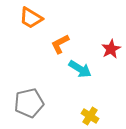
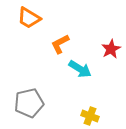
orange trapezoid: moved 2 px left
yellow cross: rotated 12 degrees counterclockwise
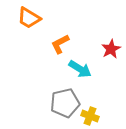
gray pentagon: moved 36 px right
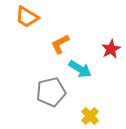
orange trapezoid: moved 2 px left, 1 px up
gray pentagon: moved 14 px left, 11 px up
yellow cross: rotated 24 degrees clockwise
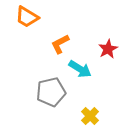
red star: moved 3 px left
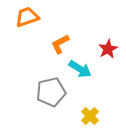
orange trapezoid: rotated 130 degrees clockwise
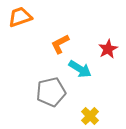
orange trapezoid: moved 7 px left
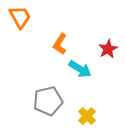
orange trapezoid: rotated 80 degrees clockwise
orange L-shape: rotated 30 degrees counterclockwise
gray pentagon: moved 3 px left, 9 px down
yellow cross: moved 3 px left
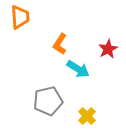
orange trapezoid: rotated 25 degrees clockwise
cyan arrow: moved 2 px left
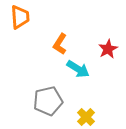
yellow cross: moved 1 px left, 1 px down
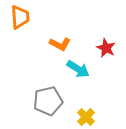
orange L-shape: rotated 95 degrees counterclockwise
red star: moved 2 px left, 1 px up; rotated 18 degrees counterclockwise
